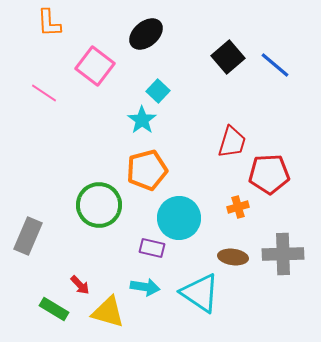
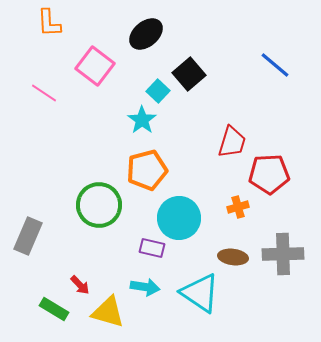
black square: moved 39 px left, 17 px down
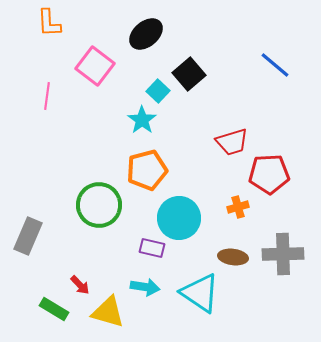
pink line: moved 3 px right, 3 px down; rotated 64 degrees clockwise
red trapezoid: rotated 56 degrees clockwise
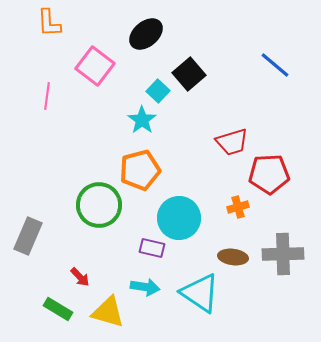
orange pentagon: moved 7 px left
red arrow: moved 8 px up
green rectangle: moved 4 px right
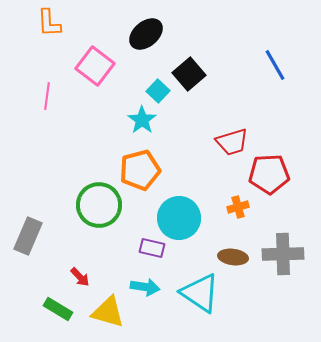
blue line: rotated 20 degrees clockwise
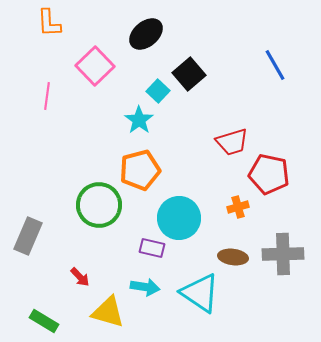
pink square: rotated 9 degrees clockwise
cyan star: moved 3 px left
red pentagon: rotated 15 degrees clockwise
green rectangle: moved 14 px left, 12 px down
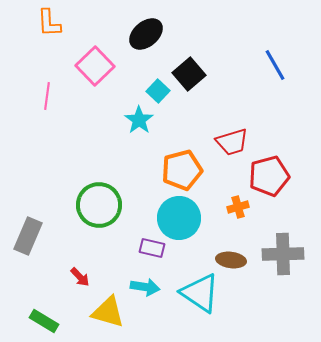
orange pentagon: moved 42 px right
red pentagon: moved 2 px down; rotated 27 degrees counterclockwise
brown ellipse: moved 2 px left, 3 px down
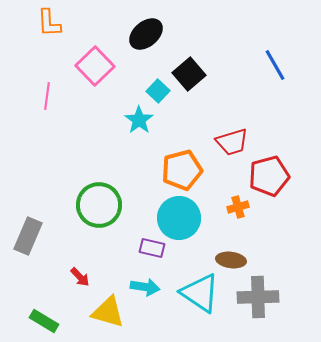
gray cross: moved 25 px left, 43 px down
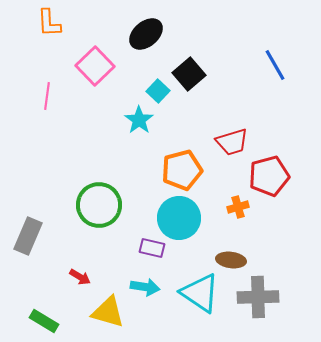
red arrow: rotated 15 degrees counterclockwise
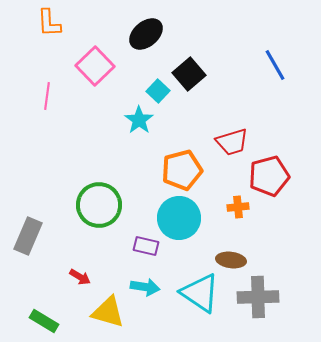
orange cross: rotated 10 degrees clockwise
purple rectangle: moved 6 px left, 2 px up
